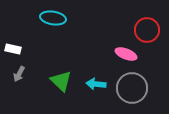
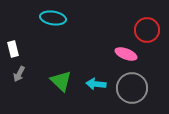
white rectangle: rotated 63 degrees clockwise
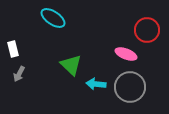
cyan ellipse: rotated 25 degrees clockwise
green triangle: moved 10 px right, 16 px up
gray circle: moved 2 px left, 1 px up
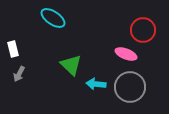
red circle: moved 4 px left
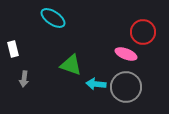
red circle: moved 2 px down
green triangle: rotated 25 degrees counterclockwise
gray arrow: moved 5 px right, 5 px down; rotated 21 degrees counterclockwise
gray circle: moved 4 px left
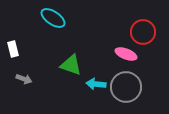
gray arrow: rotated 77 degrees counterclockwise
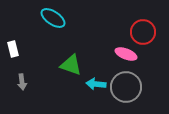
gray arrow: moved 2 px left, 3 px down; rotated 63 degrees clockwise
